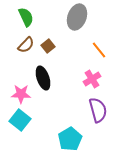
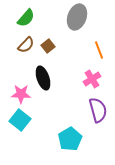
green semicircle: moved 1 px down; rotated 66 degrees clockwise
orange line: rotated 18 degrees clockwise
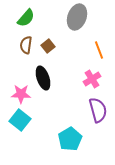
brown semicircle: rotated 144 degrees clockwise
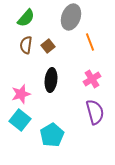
gray ellipse: moved 6 px left
orange line: moved 9 px left, 8 px up
black ellipse: moved 8 px right, 2 px down; rotated 25 degrees clockwise
pink star: rotated 18 degrees counterclockwise
purple semicircle: moved 3 px left, 2 px down
cyan pentagon: moved 18 px left, 4 px up
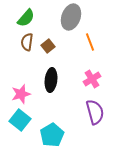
brown semicircle: moved 1 px right, 3 px up
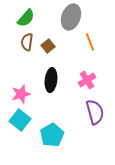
pink cross: moved 5 px left, 1 px down
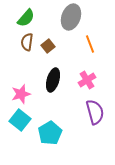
orange line: moved 2 px down
black ellipse: moved 2 px right; rotated 10 degrees clockwise
cyan pentagon: moved 2 px left, 2 px up
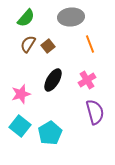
gray ellipse: rotated 65 degrees clockwise
brown semicircle: moved 1 px right, 2 px down; rotated 24 degrees clockwise
black ellipse: rotated 15 degrees clockwise
cyan square: moved 6 px down
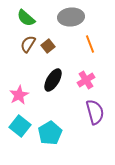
green semicircle: rotated 90 degrees clockwise
pink cross: moved 1 px left
pink star: moved 2 px left, 1 px down; rotated 12 degrees counterclockwise
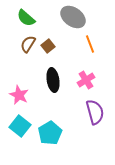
gray ellipse: moved 2 px right; rotated 40 degrees clockwise
black ellipse: rotated 40 degrees counterclockwise
pink star: rotated 18 degrees counterclockwise
